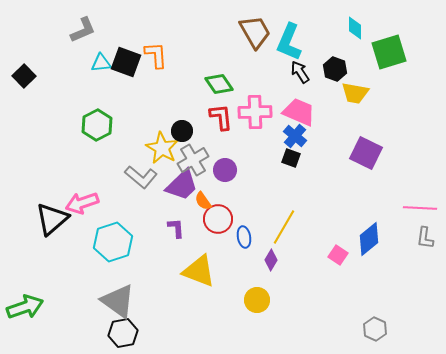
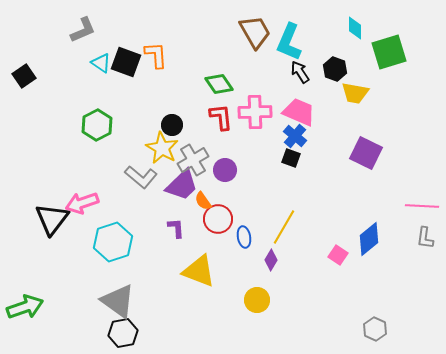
cyan triangle at (101, 63): rotated 40 degrees clockwise
black square at (24, 76): rotated 10 degrees clockwise
black circle at (182, 131): moved 10 px left, 6 px up
pink line at (420, 208): moved 2 px right, 2 px up
black triangle at (52, 219): rotated 12 degrees counterclockwise
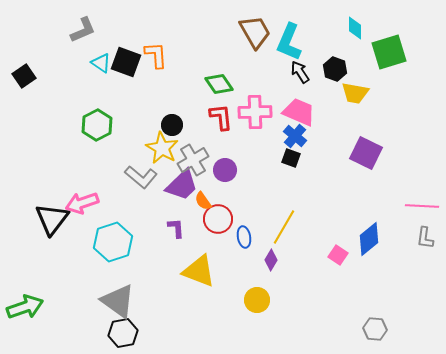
gray hexagon at (375, 329): rotated 20 degrees counterclockwise
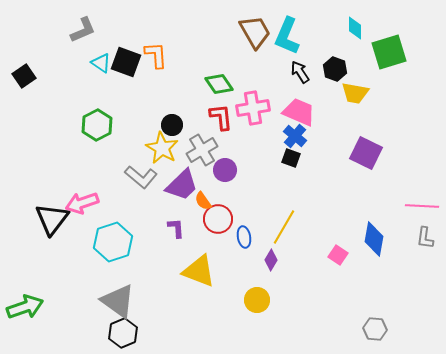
cyan L-shape at (289, 42): moved 2 px left, 6 px up
pink cross at (255, 112): moved 2 px left, 4 px up; rotated 8 degrees counterclockwise
gray cross at (193, 160): moved 9 px right, 10 px up
blue diamond at (369, 239): moved 5 px right; rotated 40 degrees counterclockwise
black hexagon at (123, 333): rotated 12 degrees counterclockwise
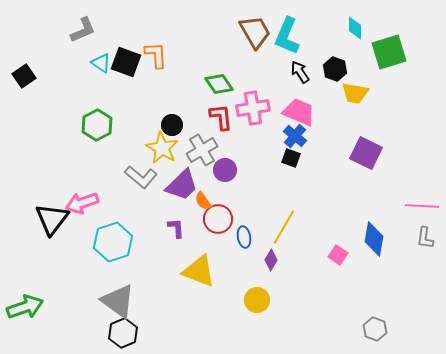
gray hexagon at (375, 329): rotated 15 degrees clockwise
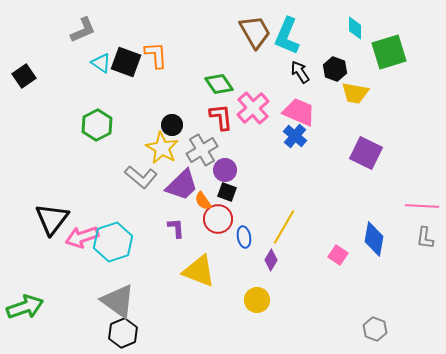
pink cross at (253, 108): rotated 32 degrees counterclockwise
black square at (291, 158): moved 64 px left, 34 px down
pink arrow at (82, 203): moved 34 px down
